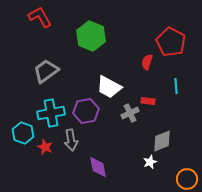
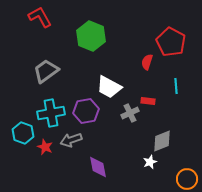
gray arrow: rotated 80 degrees clockwise
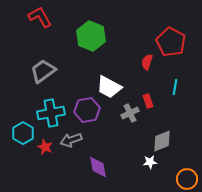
gray trapezoid: moved 3 px left
cyan line: moved 1 px left, 1 px down; rotated 14 degrees clockwise
red rectangle: rotated 64 degrees clockwise
purple hexagon: moved 1 px right, 1 px up
cyan hexagon: rotated 10 degrees clockwise
white star: rotated 16 degrees clockwise
